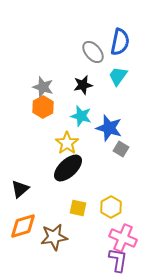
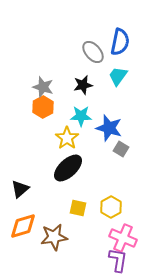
cyan star: rotated 15 degrees counterclockwise
yellow star: moved 5 px up
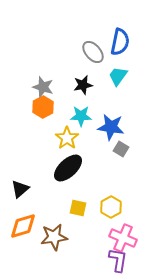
blue star: moved 2 px right, 1 px up; rotated 8 degrees counterclockwise
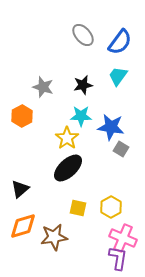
blue semicircle: rotated 24 degrees clockwise
gray ellipse: moved 10 px left, 17 px up
orange hexagon: moved 21 px left, 9 px down
purple L-shape: moved 2 px up
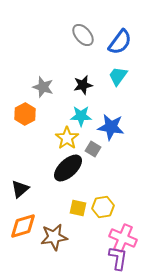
orange hexagon: moved 3 px right, 2 px up
gray square: moved 28 px left
yellow hexagon: moved 8 px left; rotated 20 degrees clockwise
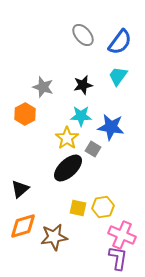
pink cross: moved 1 px left, 3 px up
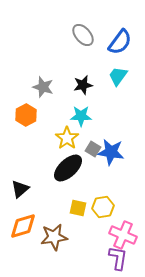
orange hexagon: moved 1 px right, 1 px down
blue star: moved 25 px down
pink cross: moved 1 px right
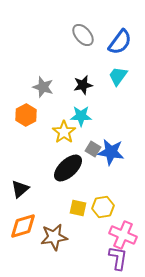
yellow star: moved 3 px left, 6 px up
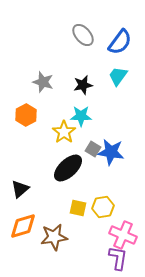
gray star: moved 5 px up
